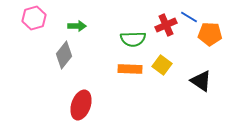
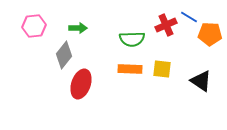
pink hexagon: moved 8 px down; rotated 10 degrees clockwise
green arrow: moved 1 px right, 2 px down
green semicircle: moved 1 px left
yellow square: moved 4 px down; rotated 30 degrees counterclockwise
red ellipse: moved 21 px up
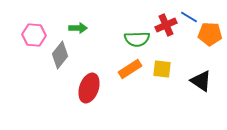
pink hexagon: moved 9 px down; rotated 10 degrees clockwise
green semicircle: moved 5 px right
gray diamond: moved 4 px left
orange rectangle: rotated 35 degrees counterclockwise
red ellipse: moved 8 px right, 4 px down
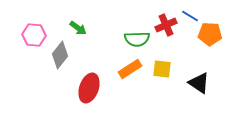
blue line: moved 1 px right, 1 px up
green arrow: rotated 36 degrees clockwise
black triangle: moved 2 px left, 2 px down
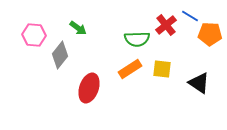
red cross: rotated 15 degrees counterclockwise
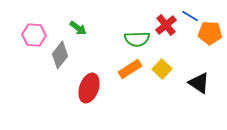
orange pentagon: moved 1 px up
yellow square: rotated 36 degrees clockwise
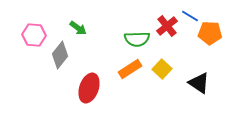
red cross: moved 1 px right, 1 px down
